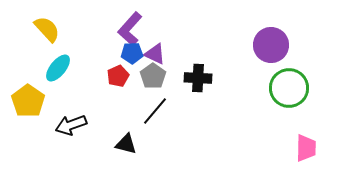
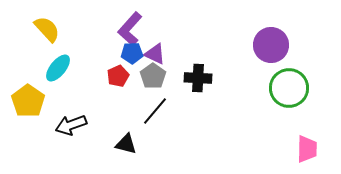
pink trapezoid: moved 1 px right, 1 px down
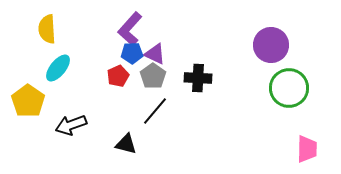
yellow semicircle: rotated 140 degrees counterclockwise
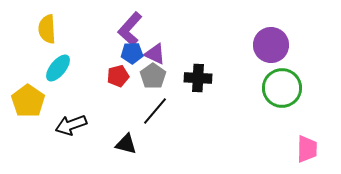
red pentagon: rotated 10 degrees clockwise
green circle: moved 7 px left
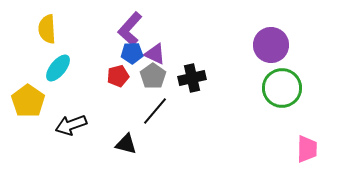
black cross: moved 6 px left; rotated 16 degrees counterclockwise
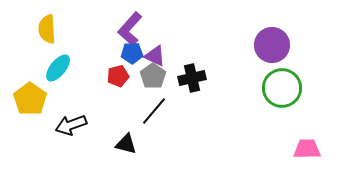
purple circle: moved 1 px right
purple triangle: moved 2 px down
yellow pentagon: moved 2 px right, 2 px up
black line: moved 1 px left
pink trapezoid: rotated 92 degrees counterclockwise
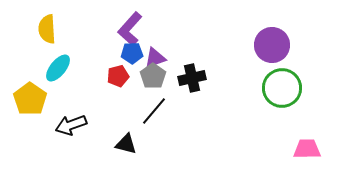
purple triangle: moved 2 px down; rotated 45 degrees counterclockwise
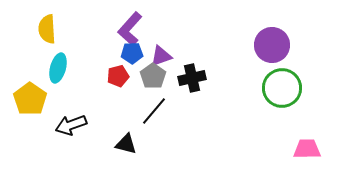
purple triangle: moved 6 px right, 2 px up
cyan ellipse: rotated 24 degrees counterclockwise
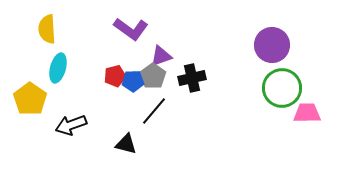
purple L-shape: moved 1 px right; rotated 96 degrees counterclockwise
blue pentagon: moved 1 px right, 28 px down
red pentagon: moved 3 px left
pink trapezoid: moved 36 px up
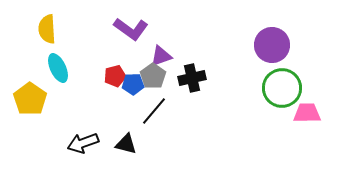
cyan ellipse: rotated 40 degrees counterclockwise
blue pentagon: moved 3 px down
black arrow: moved 12 px right, 18 px down
